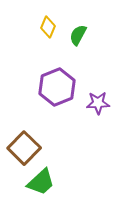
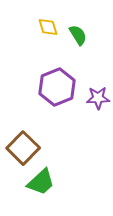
yellow diamond: rotated 40 degrees counterclockwise
green semicircle: rotated 120 degrees clockwise
purple star: moved 5 px up
brown square: moved 1 px left
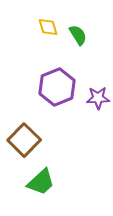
brown square: moved 1 px right, 8 px up
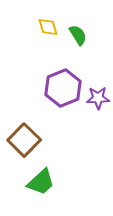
purple hexagon: moved 6 px right, 1 px down
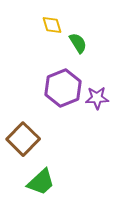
yellow diamond: moved 4 px right, 2 px up
green semicircle: moved 8 px down
purple star: moved 1 px left
brown square: moved 1 px left, 1 px up
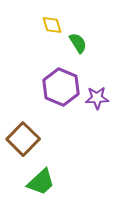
purple hexagon: moved 2 px left, 1 px up; rotated 15 degrees counterclockwise
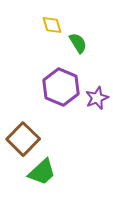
purple star: rotated 20 degrees counterclockwise
green trapezoid: moved 1 px right, 10 px up
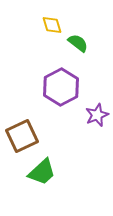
green semicircle: rotated 20 degrees counterclockwise
purple hexagon: rotated 9 degrees clockwise
purple star: moved 17 px down
brown square: moved 1 px left, 3 px up; rotated 20 degrees clockwise
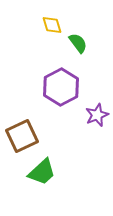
green semicircle: rotated 15 degrees clockwise
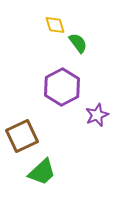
yellow diamond: moved 3 px right
purple hexagon: moved 1 px right
